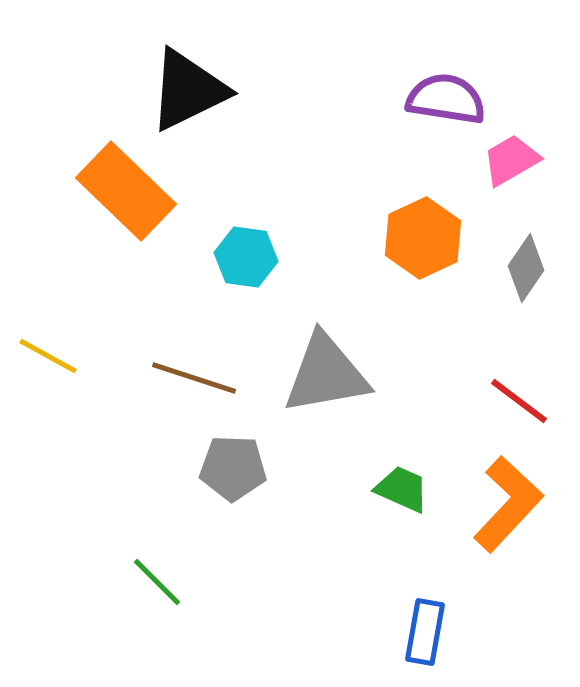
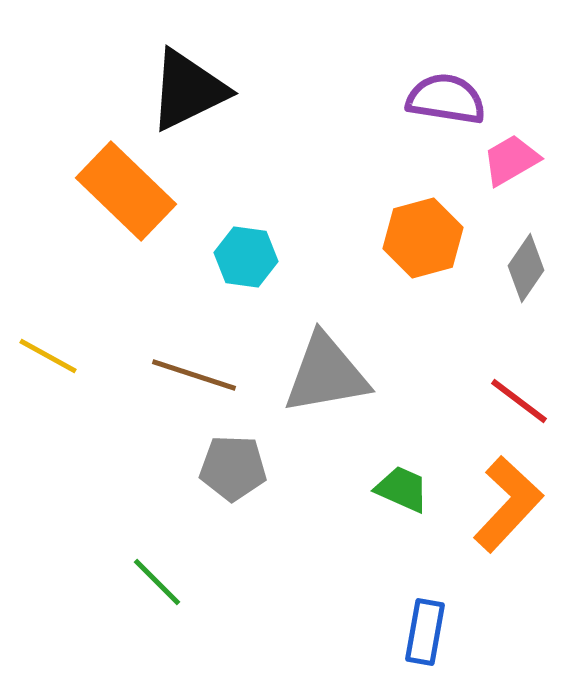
orange hexagon: rotated 10 degrees clockwise
brown line: moved 3 px up
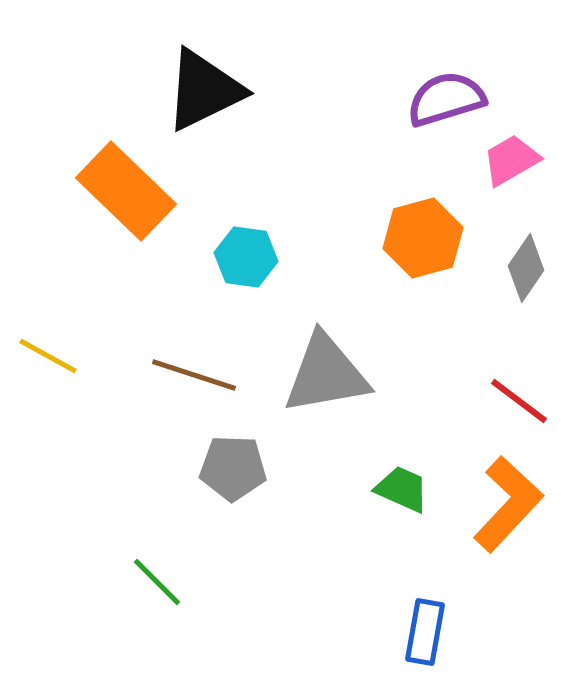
black triangle: moved 16 px right
purple semicircle: rotated 26 degrees counterclockwise
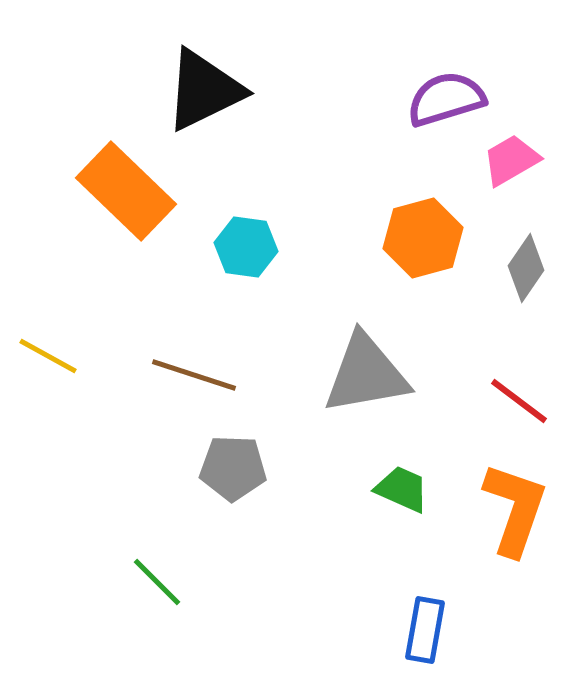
cyan hexagon: moved 10 px up
gray triangle: moved 40 px right
orange L-shape: moved 7 px right, 5 px down; rotated 24 degrees counterclockwise
blue rectangle: moved 2 px up
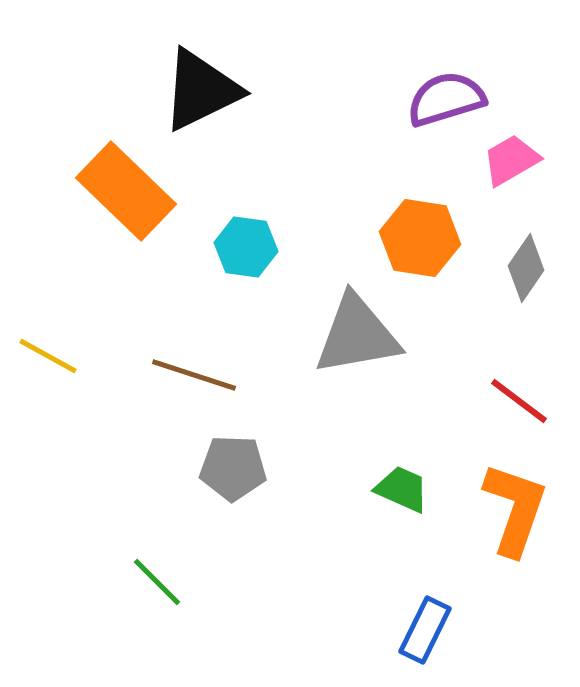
black triangle: moved 3 px left
orange hexagon: moved 3 px left; rotated 24 degrees clockwise
gray triangle: moved 9 px left, 39 px up
blue rectangle: rotated 16 degrees clockwise
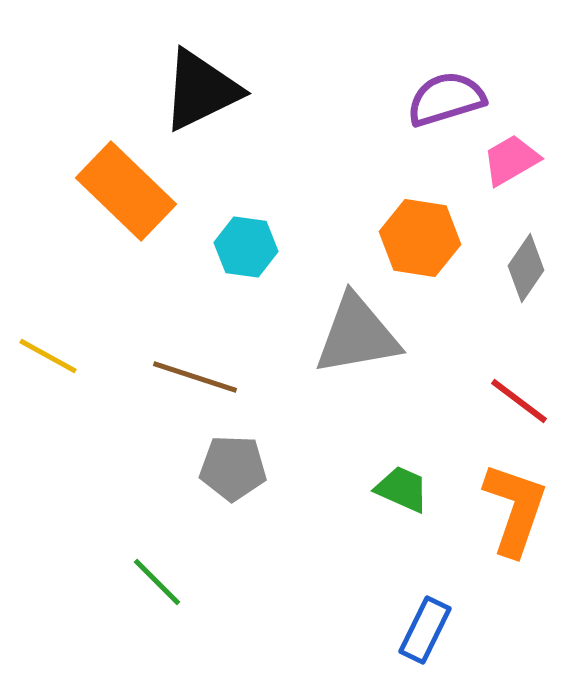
brown line: moved 1 px right, 2 px down
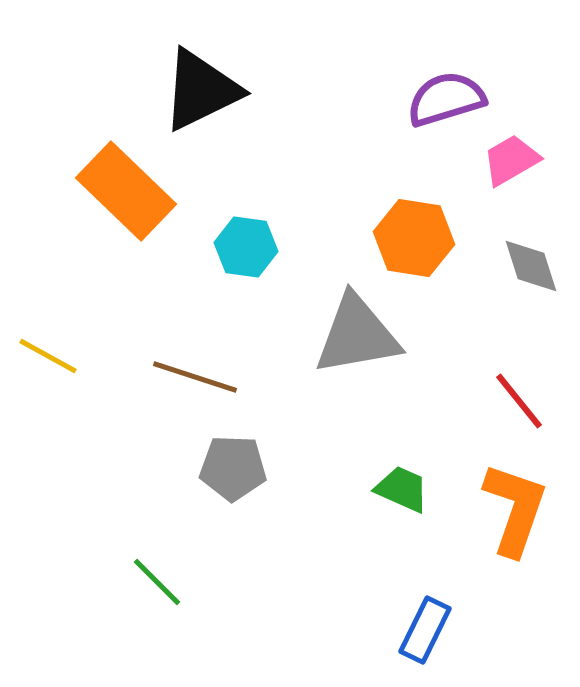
orange hexagon: moved 6 px left
gray diamond: moved 5 px right, 2 px up; rotated 52 degrees counterclockwise
red line: rotated 14 degrees clockwise
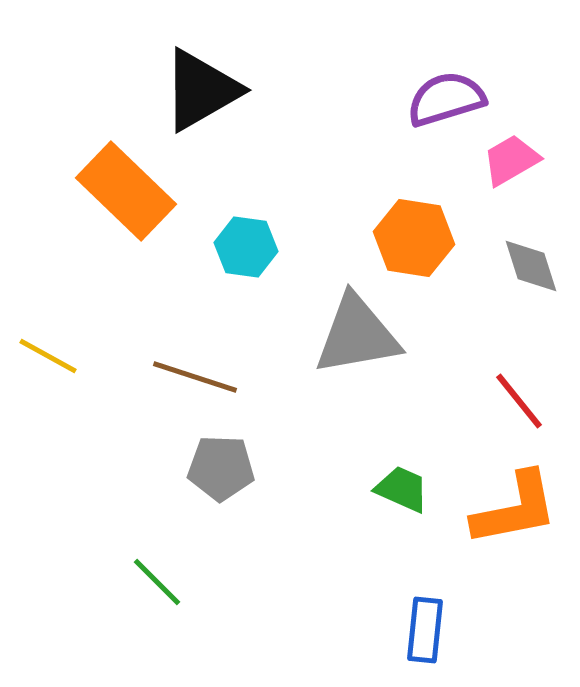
black triangle: rotated 4 degrees counterclockwise
gray pentagon: moved 12 px left
orange L-shape: rotated 60 degrees clockwise
blue rectangle: rotated 20 degrees counterclockwise
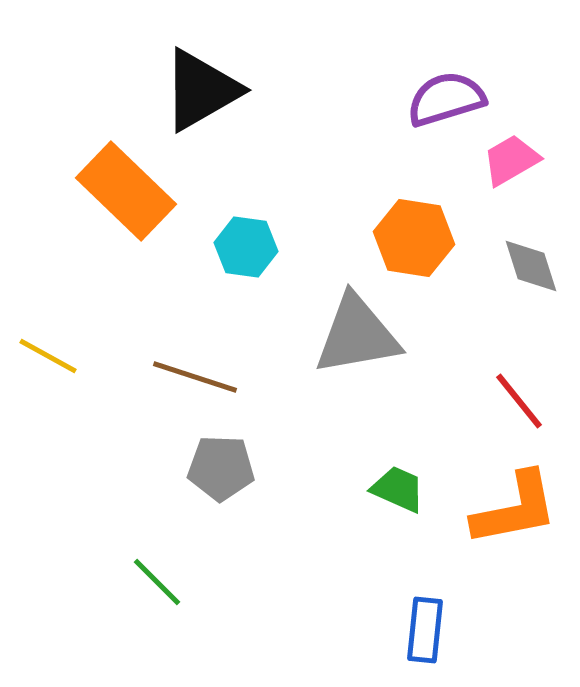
green trapezoid: moved 4 px left
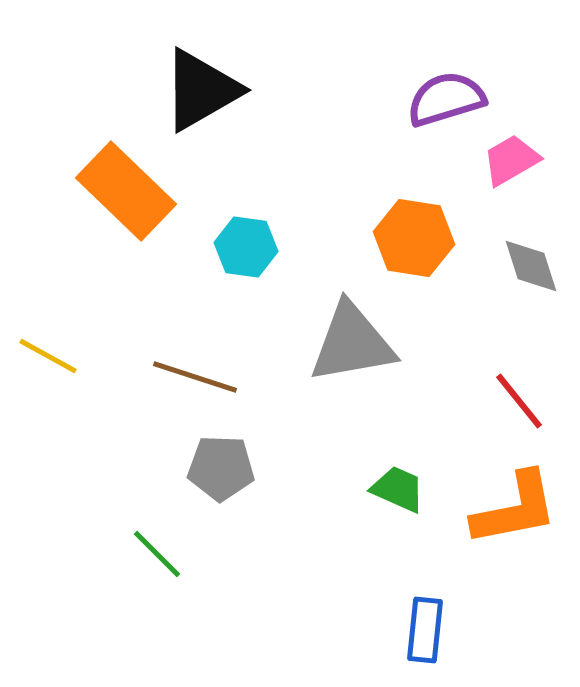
gray triangle: moved 5 px left, 8 px down
green line: moved 28 px up
